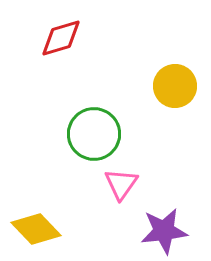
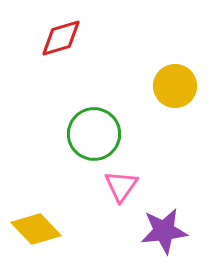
pink triangle: moved 2 px down
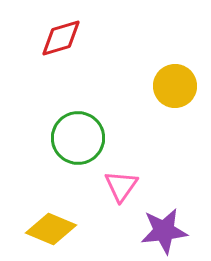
green circle: moved 16 px left, 4 px down
yellow diamond: moved 15 px right; rotated 24 degrees counterclockwise
